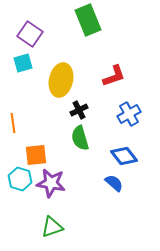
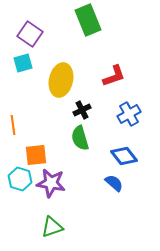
black cross: moved 3 px right
orange line: moved 2 px down
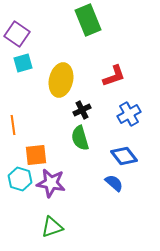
purple square: moved 13 px left
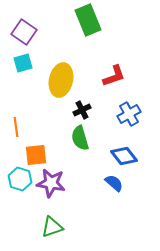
purple square: moved 7 px right, 2 px up
orange line: moved 3 px right, 2 px down
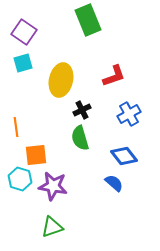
purple star: moved 2 px right, 3 px down
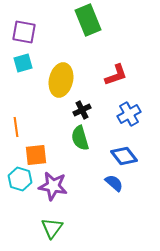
purple square: rotated 25 degrees counterclockwise
red L-shape: moved 2 px right, 1 px up
green triangle: moved 1 px down; rotated 35 degrees counterclockwise
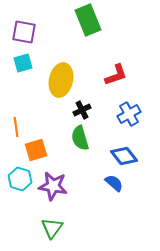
orange square: moved 5 px up; rotated 10 degrees counterclockwise
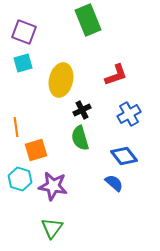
purple square: rotated 10 degrees clockwise
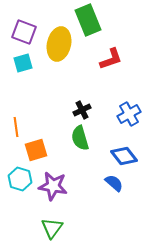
red L-shape: moved 5 px left, 16 px up
yellow ellipse: moved 2 px left, 36 px up
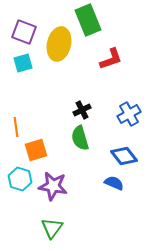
blue semicircle: rotated 18 degrees counterclockwise
